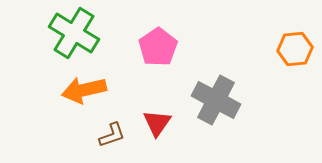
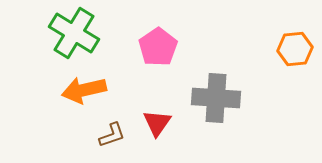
gray cross: moved 2 px up; rotated 24 degrees counterclockwise
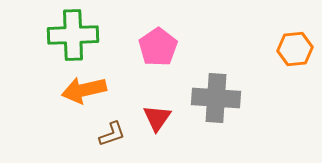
green cross: moved 1 px left, 2 px down; rotated 33 degrees counterclockwise
red triangle: moved 5 px up
brown L-shape: moved 1 px up
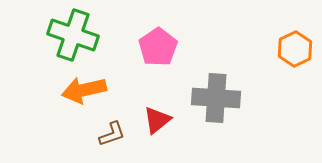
green cross: rotated 21 degrees clockwise
orange hexagon: rotated 20 degrees counterclockwise
red triangle: moved 2 px down; rotated 16 degrees clockwise
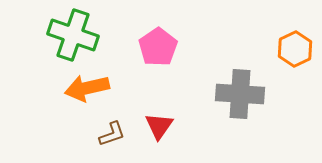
orange arrow: moved 3 px right, 2 px up
gray cross: moved 24 px right, 4 px up
red triangle: moved 2 px right, 6 px down; rotated 16 degrees counterclockwise
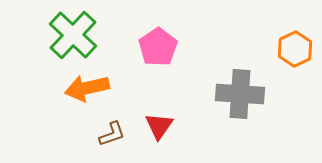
green cross: rotated 24 degrees clockwise
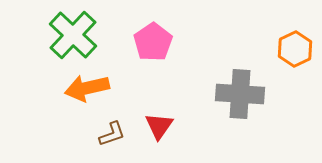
pink pentagon: moved 5 px left, 5 px up
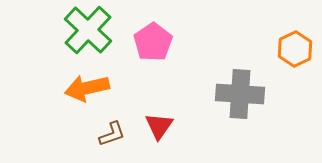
green cross: moved 15 px right, 5 px up
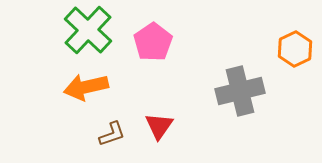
orange arrow: moved 1 px left, 1 px up
gray cross: moved 3 px up; rotated 18 degrees counterclockwise
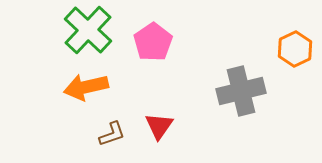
gray cross: moved 1 px right
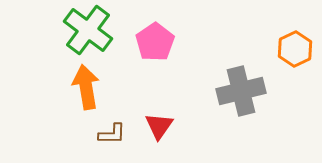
green cross: rotated 6 degrees counterclockwise
pink pentagon: moved 2 px right
orange arrow: rotated 93 degrees clockwise
brown L-shape: rotated 20 degrees clockwise
